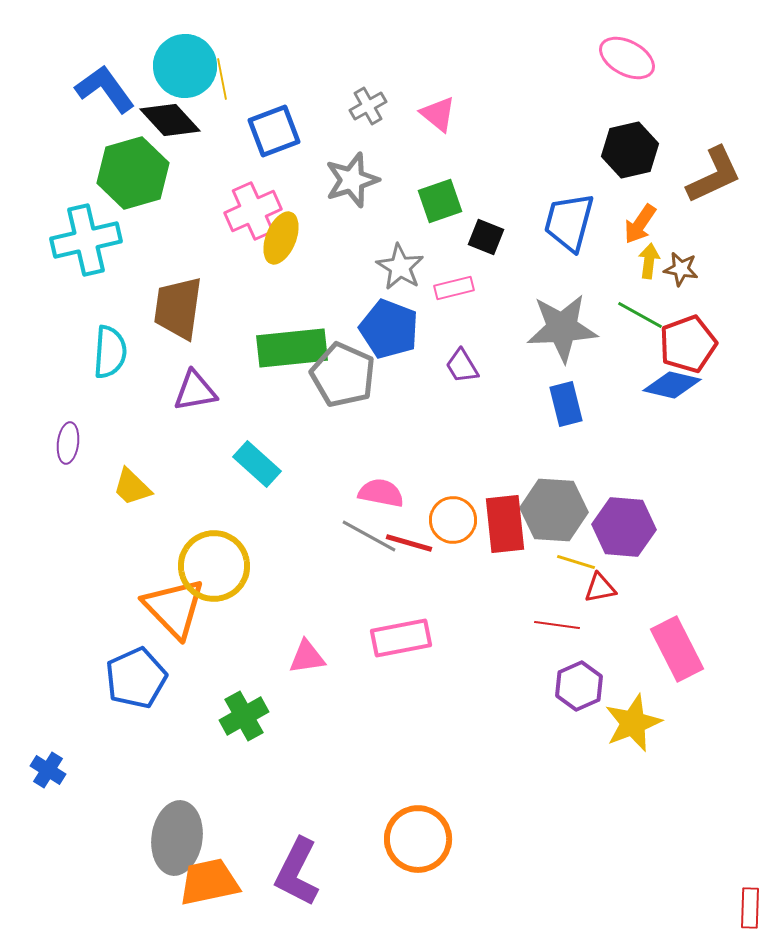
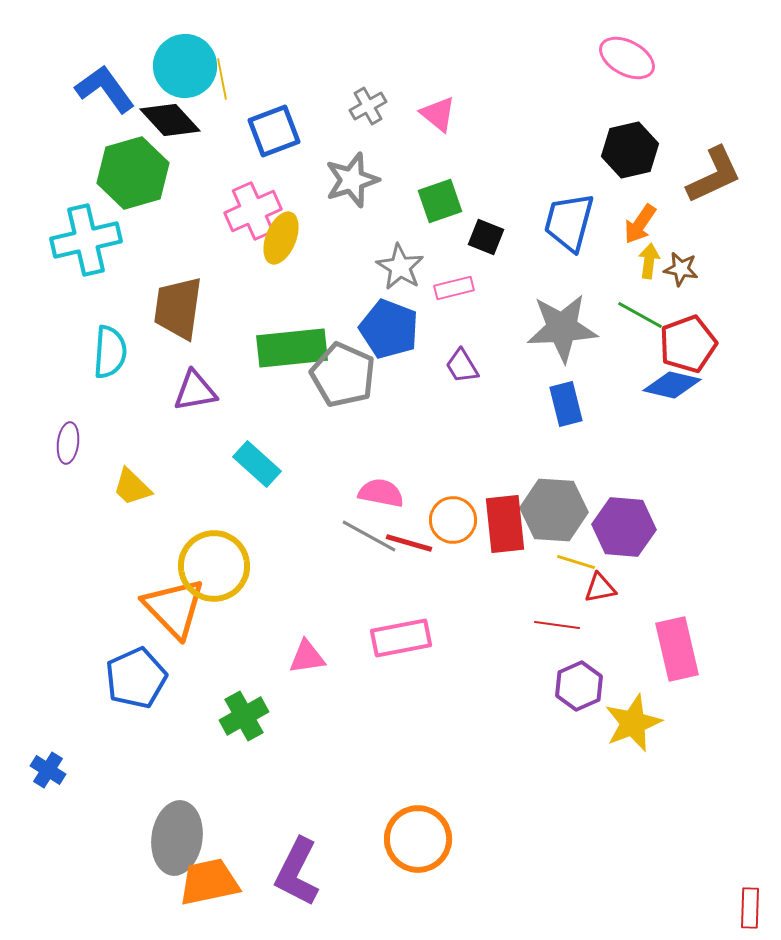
pink rectangle at (677, 649): rotated 14 degrees clockwise
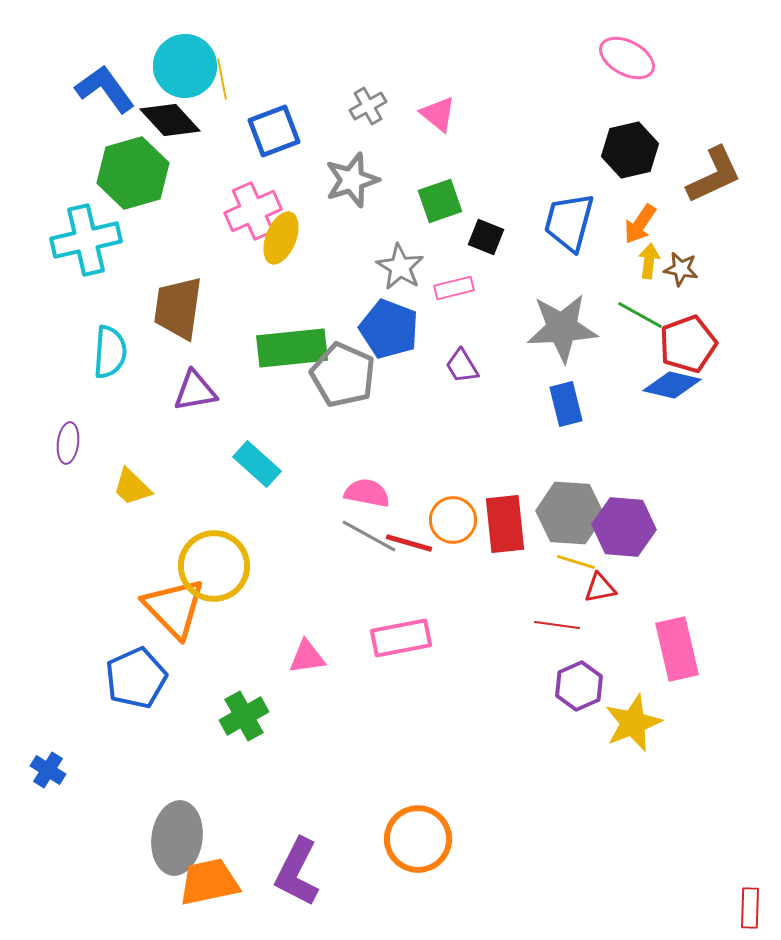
pink semicircle at (381, 493): moved 14 px left
gray hexagon at (554, 510): moved 16 px right, 3 px down
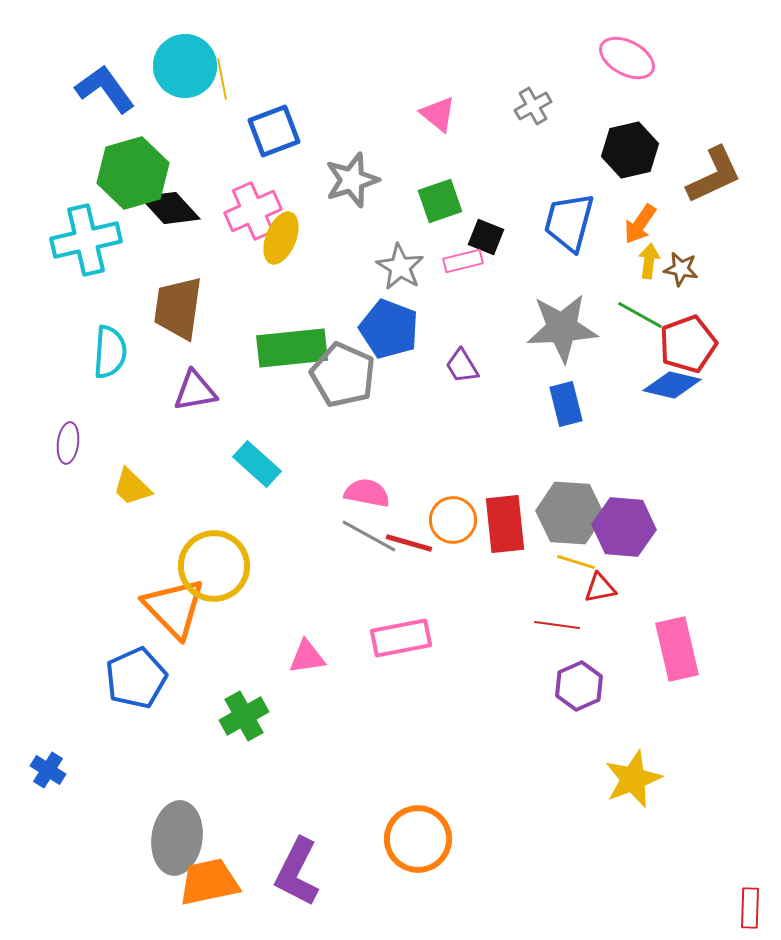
gray cross at (368, 106): moved 165 px right
black diamond at (170, 120): moved 88 px down
pink rectangle at (454, 288): moved 9 px right, 27 px up
yellow star at (633, 723): moved 56 px down
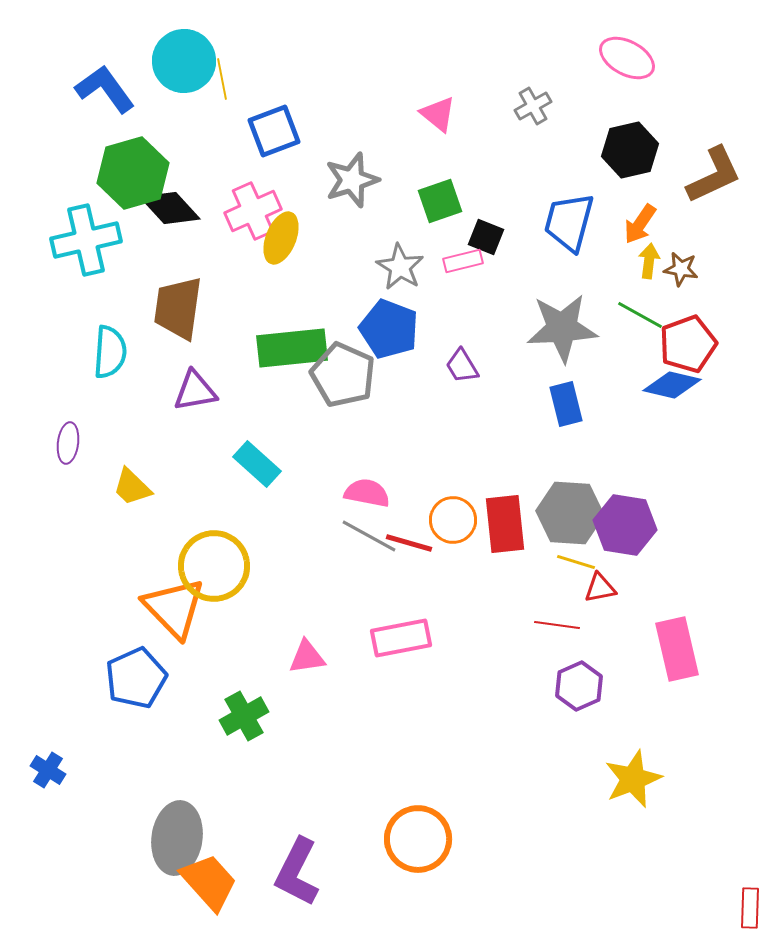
cyan circle at (185, 66): moved 1 px left, 5 px up
purple hexagon at (624, 527): moved 1 px right, 2 px up; rotated 4 degrees clockwise
orange trapezoid at (209, 882): rotated 60 degrees clockwise
